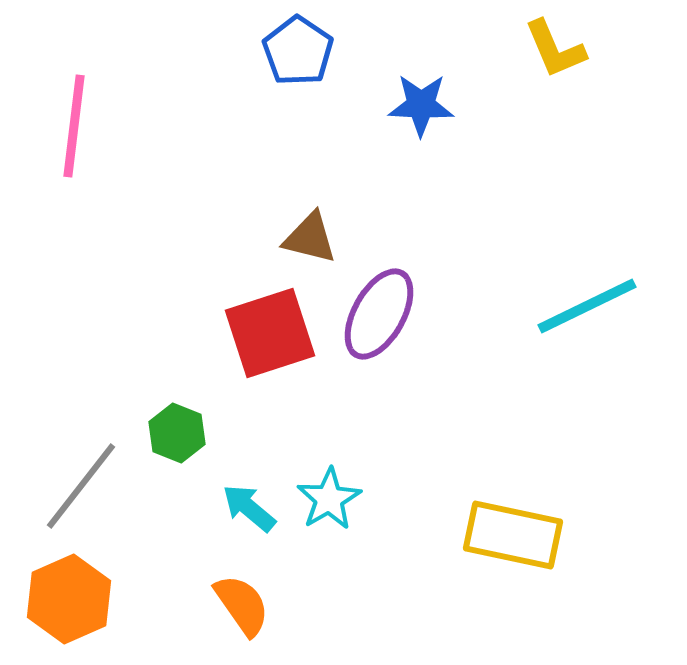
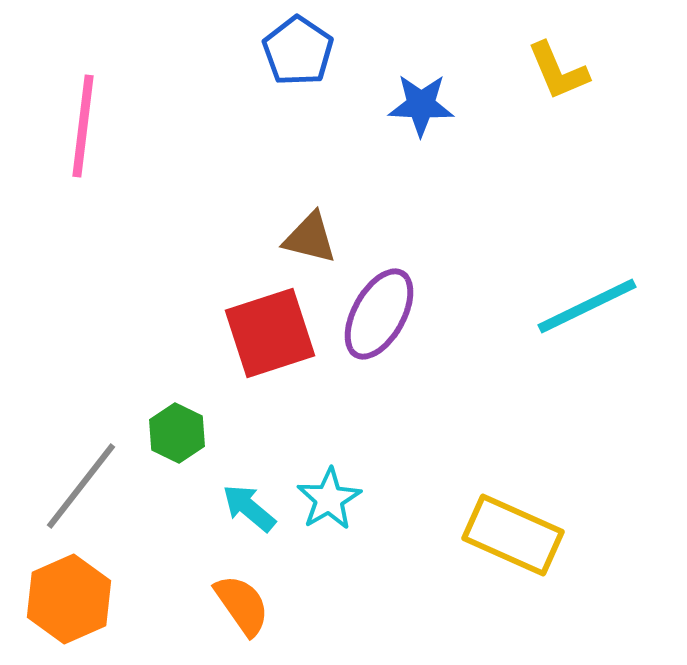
yellow L-shape: moved 3 px right, 22 px down
pink line: moved 9 px right
green hexagon: rotated 4 degrees clockwise
yellow rectangle: rotated 12 degrees clockwise
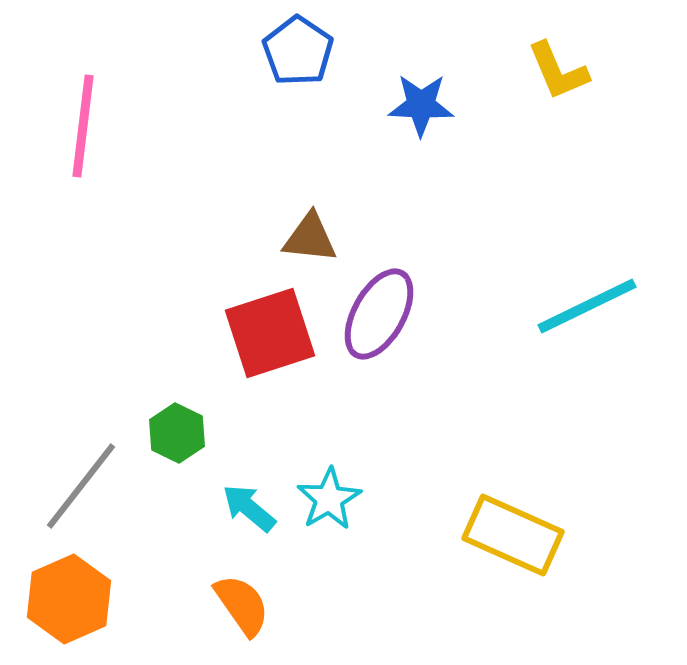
brown triangle: rotated 8 degrees counterclockwise
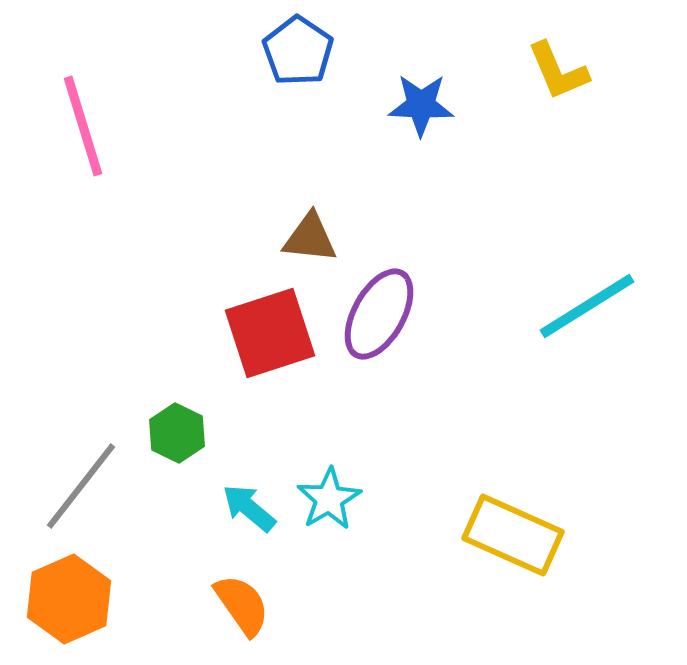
pink line: rotated 24 degrees counterclockwise
cyan line: rotated 6 degrees counterclockwise
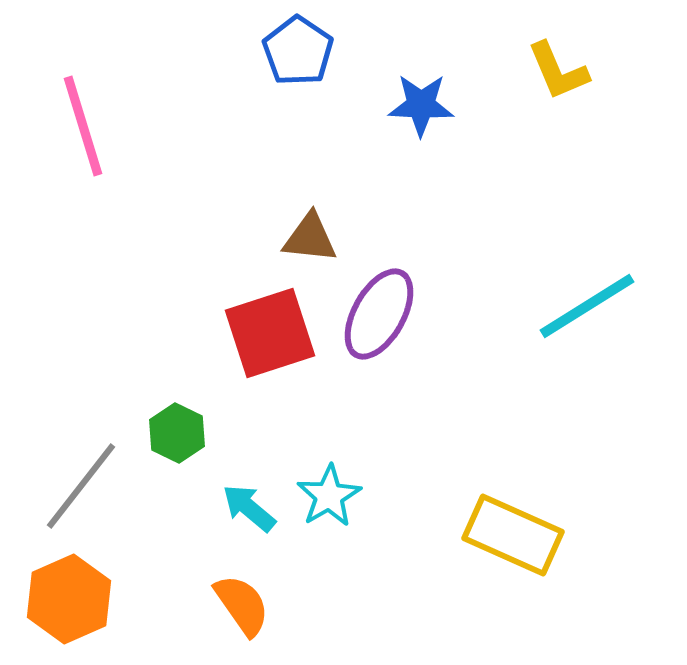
cyan star: moved 3 px up
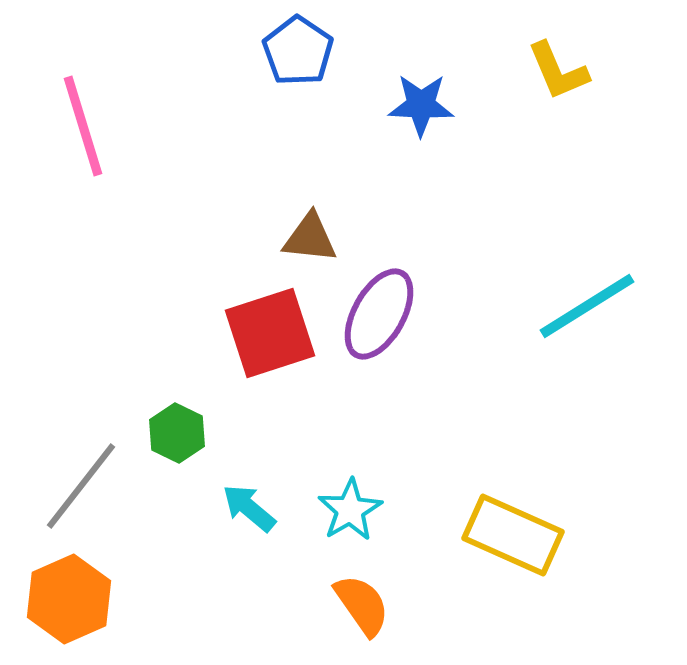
cyan star: moved 21 px right, 14 px down
orange semicircle: moved 120 px right
